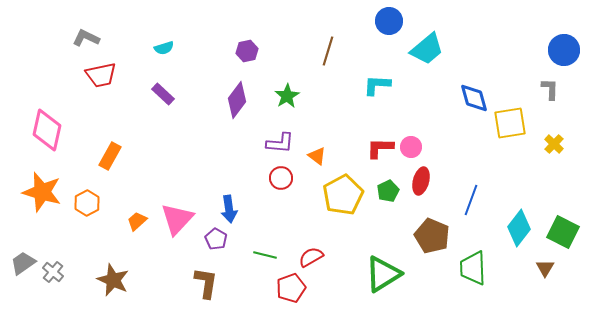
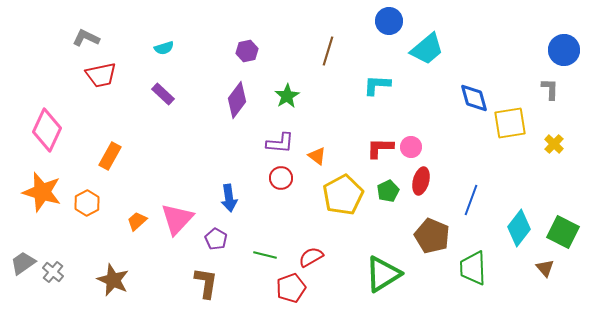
pink diamond at (47, 130): rotated 12 degrees clockwise
blue arrow at (229, 209): moved 11 px up
brown triangle at (545, 268): rotated 12 degrees counterclockwise
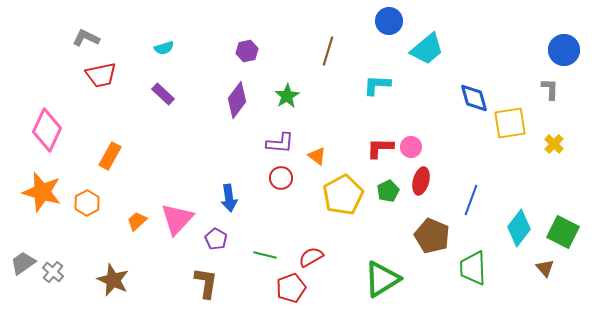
green triangle at (383, 274): moved 1 px left, 5 px down
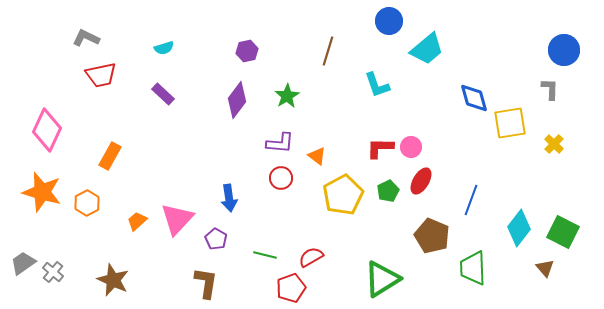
cyan L-shape at (377, 85): rotated 112 degrees counterclockwise
red ellipse at (421, 181): rotated 16 degrees clockwise
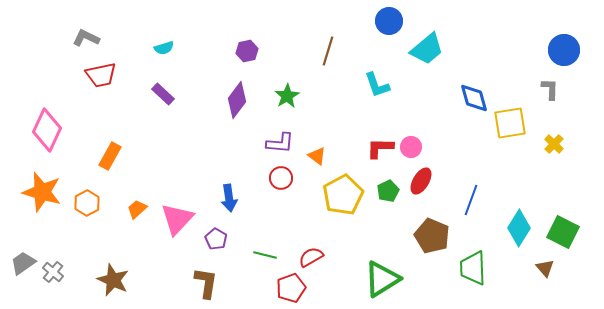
orange trapezoid at (137, 221): moved 12 px up
cyan diamond at (519, 228): rotated 6 degrees counterclockwise
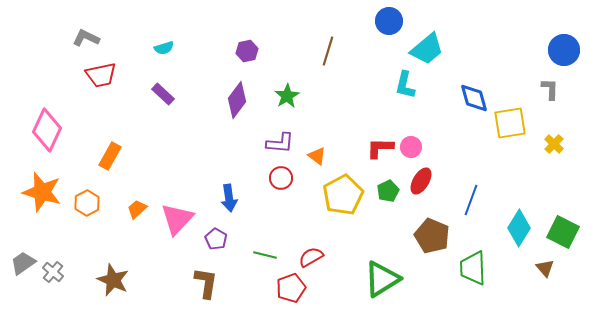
cyan L-shape at (377, 85): moved 28 px right; rotated 32 degrees clockwise
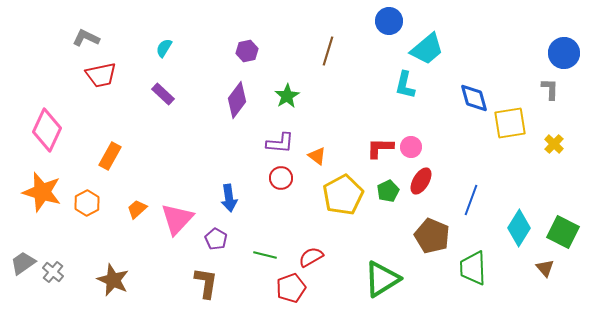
cyan semicircle at (164, 48): rotated 138 degrees clockwise
blue circle at (564, 50): moved 3 px down
